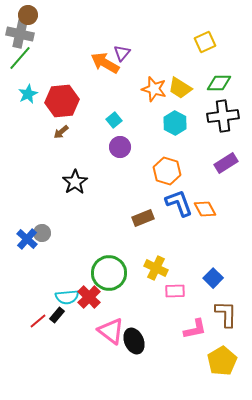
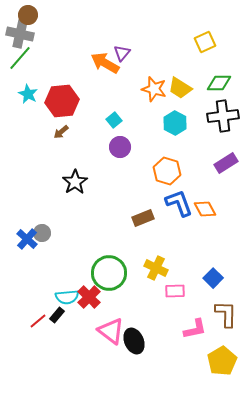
cyan star: rotated 18 degrees counterclockwise
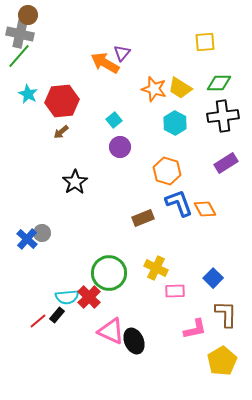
yellow square: rotated 20 degrees clockwise
green line: moved 1 px left, 2 px up
pink triangle: rotated 12 degrees counterclockwise
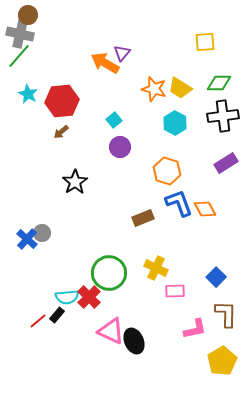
blue square: moved 3 px right, 1 px up
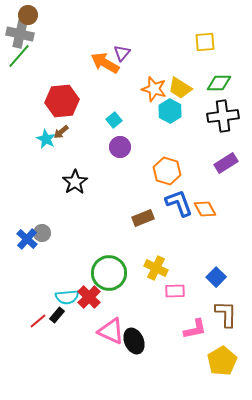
cyan star: moved 18 px right, 45 px down
cyan hexagon: moved 5 px left, 12 px up
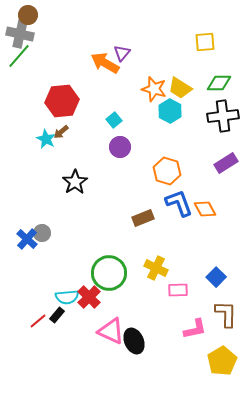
pink rectangle: moved 3 px right, 1 px up
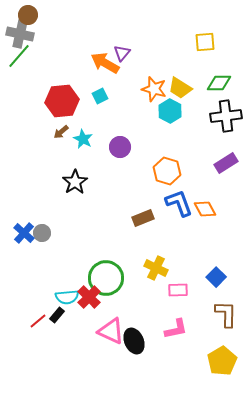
black cross: moved 3 px right
cyan square: moved 14 px left, 24 px up; rotated 14 degrees clockwise
cyan star: moved 37 px right
blue cross: moved 3 px left, 6 px up
green circle: moved 3 px left, 5 px down
pink L-shape: moved 19 px left
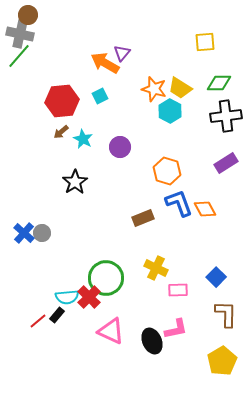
black ellipse: moved 18 px right
